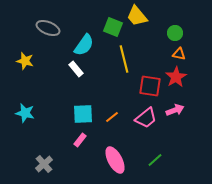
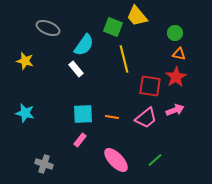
orange line: rotated 48 degrees clockwise
pink ellipse: moved 1 px right; rotated 16 degrees counterclockwise
gray cross: rotated 30 degrees counterclockwise
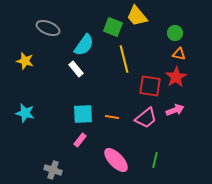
green line: rotated 35 degrees counterclockwise
gray cross: moved 9 px right, 6 px down
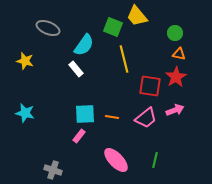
cyan square: moved 2 px right
pink rectangle: moved 1 px left, 4 px up
